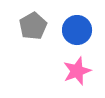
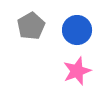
gray pentagon: moved 2 px left
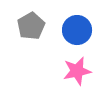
pink star: rotated 8 degrees clockwise
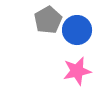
gray pentagon: moved 17 px right, 6 px up
